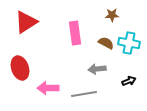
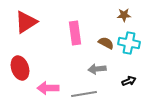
brown star: moved 12 px right
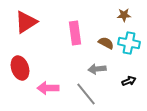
gray line: moved 2 px right; rotated 60 degrees clockwise
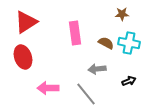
brown star: moved 2 px left, 1 px up
red ellipse: moved 3 px right, 11 px up
